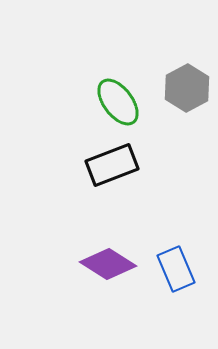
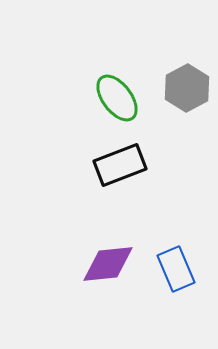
green ellipse: moved 1 px left, 4 px up
black rectangle: moved 8 px right
purple diamond: rotated 38 degrees counterclockwise
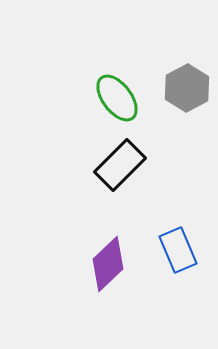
black rectangle: rotated 24 degrees counterclockwise
purple diamond: rotated 38 degrees counterclockwise
blue rectangle: moved 2 px right, 19 px up
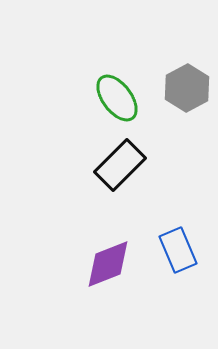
purple diamond: rotated 22 degrees clockwise
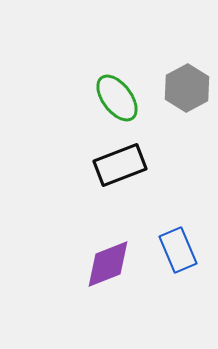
black rectangle: rotated 24 degrees clockwise
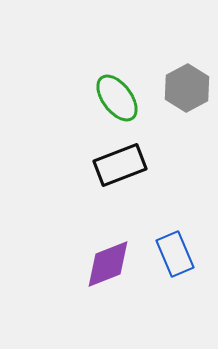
blue rectangle: moved 3 px left, 4 px down
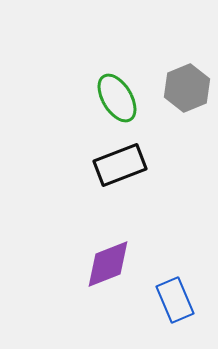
gray hexagon: rotated 6 degrees clockwise
green ellipse: rotated 6 degrees clockwise
blue rectangle: moved 46 px down
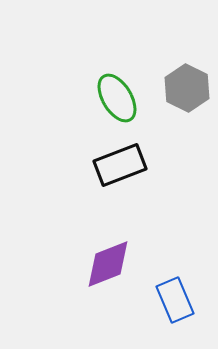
gray hexagon: rotated 12 degrees counterclockwise
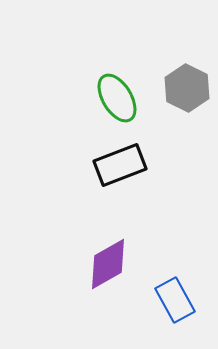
purple diamond: rotated 8 degrees counterclockwise
blue rectangle: rotated 6 degrees counterclockwise
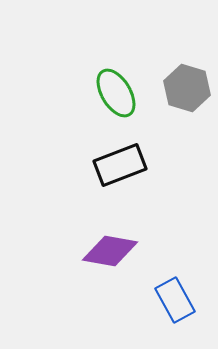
gray hexagon: rotated 9 degrees counterclockwise
green ellipse: moved 1 px left, 5 px up
purple diamond: moved 2 px right, 13 px up; rotated 40 degrees clockwise
